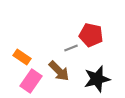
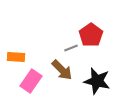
red pentagon: rotated 25 degrees clockwise
orange rectangle: moved 6 px left; rotated 30 degrees counterclockwise
brown arrow: moved 3 px right, 1 px up
black star: moved 2 px down; rotated 28 degrees clockwise
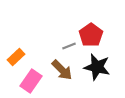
gray line: moved 2 px left, 2 px up
orange rectangle: rotated 48 degrees counterclockwise
black star: moved 14 px up
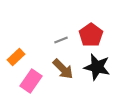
gray line: moved 8 px left, 6 px up
brown arrow: moved 1 px right, 1 px up
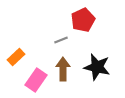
red pentagon: moved 8 px left, 15 px up; rotated 10 degrees clockwise
brown arrow: rotated 135 degrees counterclockwise
pink rectangle: moved 5 px right, 1 px up
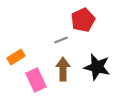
orange rectangle: rotated 12 degrees clockwise
pink rectangle: rotated 60 degrees counterclockwise
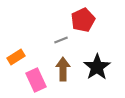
black star: rotated 24 degrees clockwise
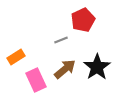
brown arrow: moved 2 px right; rotated 50 degrees clockwise
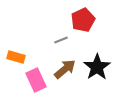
orange rectangle: rotated 48 degrees clockwise
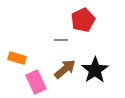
gray line: rotated 24 degrees clockwise
orange rectangle: moved 1 px right, 1 px down
black star: moved 2 px left, 3 px down
pink rectangle: moved 2 px down
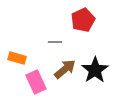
gray line: moved 6 px left, 2 px down
